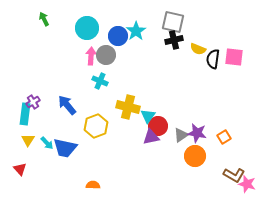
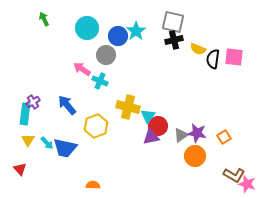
pink arrow: moved 9 px left, 13 px down; rotated 60 degrees counterclockwise
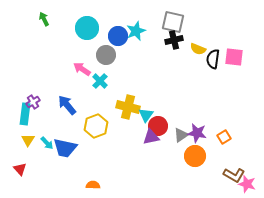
cyan star: rotated 12 degrees clockwise
cyan cross: rotated 21 degrees clockwise
cyan triangle: moved 2 px left, 1 px up
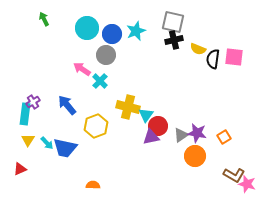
blue circle: moved 6 px left, 2 px up
red triangle: rotated 48 degrees clockwise
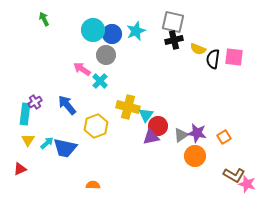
cyan circle: moved 6 px right, 2 px down
purple cross: moved 2 px right
cyan arrow: rotated 88 degrees counterclockwise
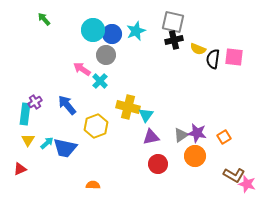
green arrow: rotated 16 degrees counterclockwise
red circle: moved 38 px down
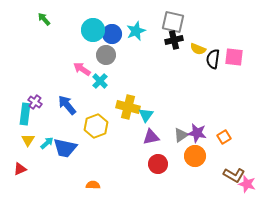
purple cross: rotated 24 degrees counterclockwise
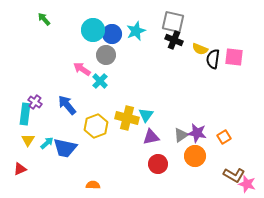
black cross: rotated 36 degrees clockwise
yellow semicircle: moved 2 px right
yellow cross: moved 1 px left, 11 px down
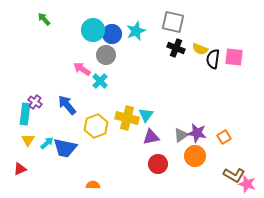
black cross: moved 2 px right, 8 px down
